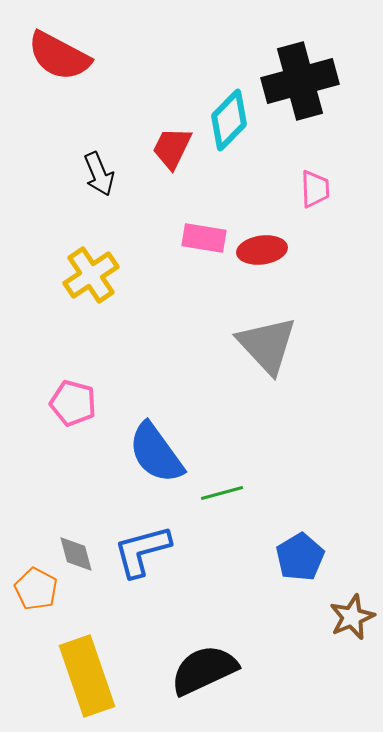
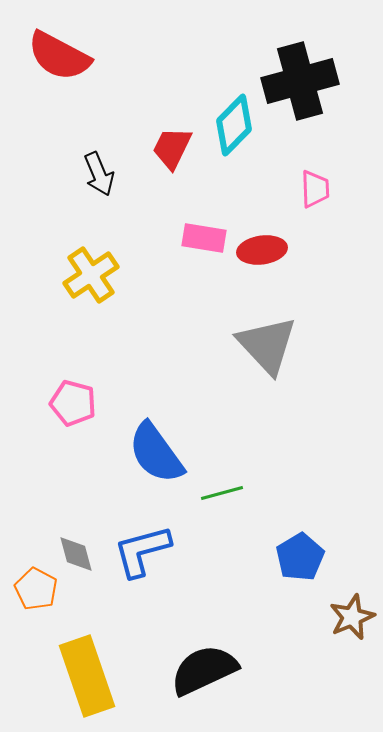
cyan diamond: moved 5 px right, 5 px down
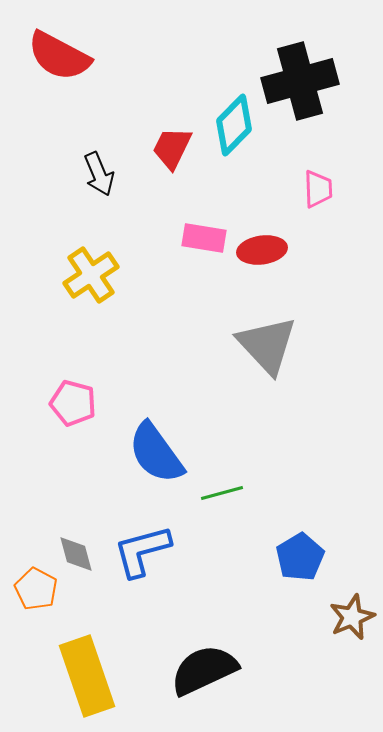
pink trapezoid: moved 3 px right
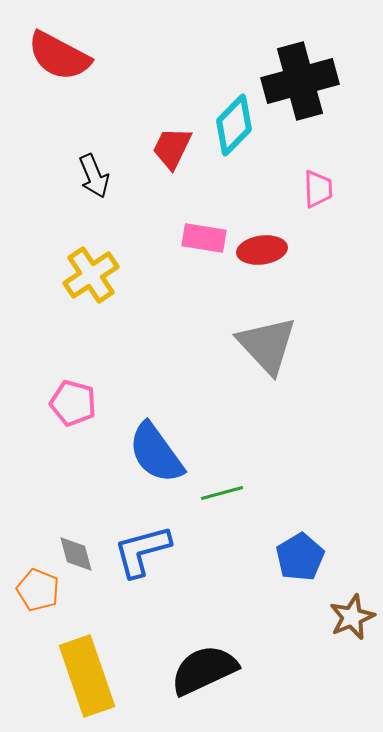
black arrow: moved 5 px left, 2 px down
orange pentagon: moved 2 px right, 1 px down; rotated 6 degrees counterclockwise
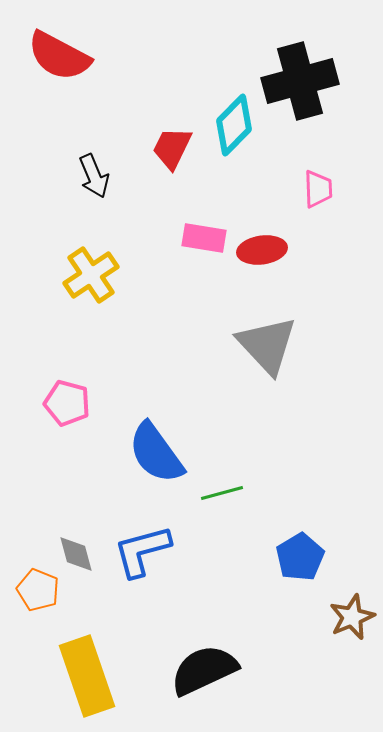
pink pentagon: moved 6 px left
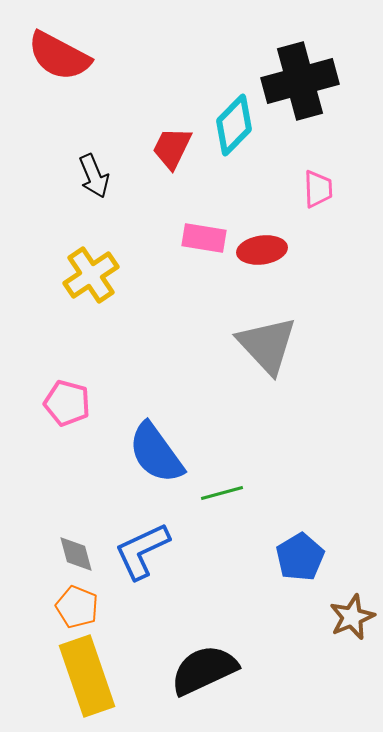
blue L-shape: rotated 10 degrees counterclockwise
orange pentagon: moved 39 px right, 17 px down
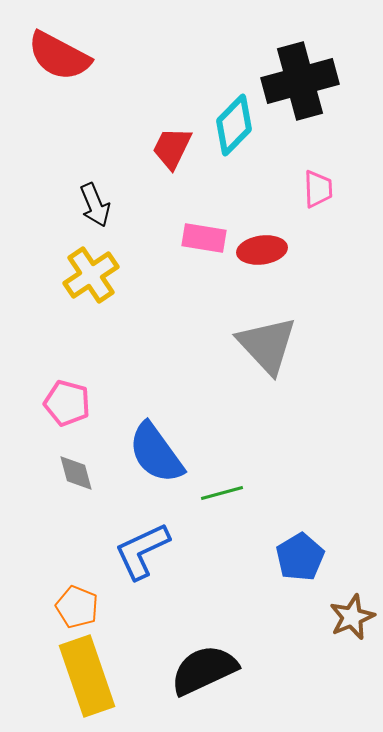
black arrow: moved 1 px right, 29 px down
gray diamond: moved 81 px up
